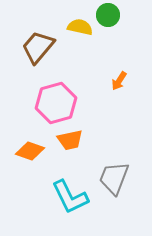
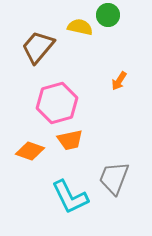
pink hexagon: moved 1 px right
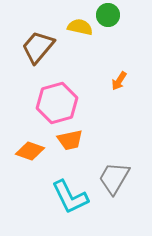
gray trapezoid: rotated 9 degrees clockwise
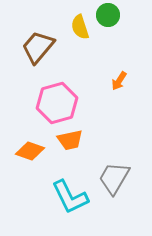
yellow semicircle: rotated 120 degrees counterclockwise
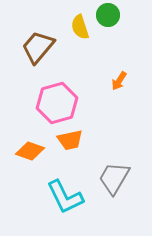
cyan L-shape: moved 5 px left
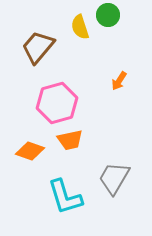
cyan L-shape: rotated 9 degrees clockwise
